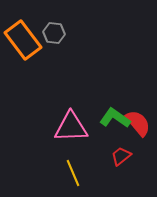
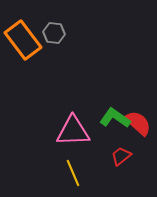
red semicircle: rotated 8 degrees counterclockwise
pink triangle: moved 2 px right, 4 px down
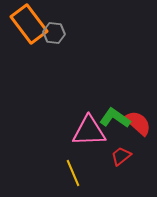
orange rectangle: moved 6 px right, 16 px up
pink triangle: moved 16 px right
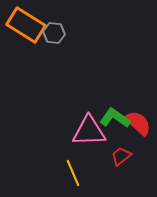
orange rectangle: moved 3 px left, 1 px down; rotated 21 degrees counterclockwise
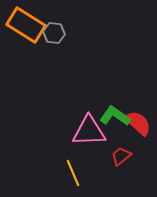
green L-shape: moved 2 px up
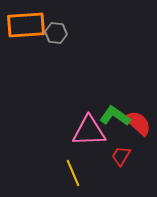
orange rectangle: rotated 36 degrees counterclockwise
gray hexagon: moved 2 px right
red trapezoid: rotated 20 degrees counterclockwise
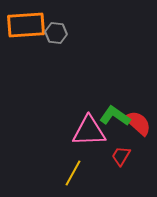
yellow line: rotated 52 degrees clockwise
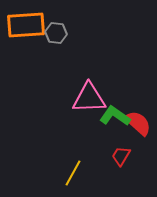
pink triangle: moved 33 px up
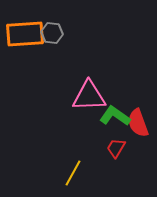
orange rectangle: moved 1 px left, 9 px down
gray hexagon: moved 4 px left
pink triangle: moved 2 px up
red semicircle: rotated 152 degrees counterclockwise
red trapezoid: moved 5 px left, 8 px up
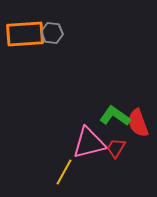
pink triangle: moved 47 px down; rotated 12 degrees counterclockwise
yellow line: moved 9 px left, 1 px up
